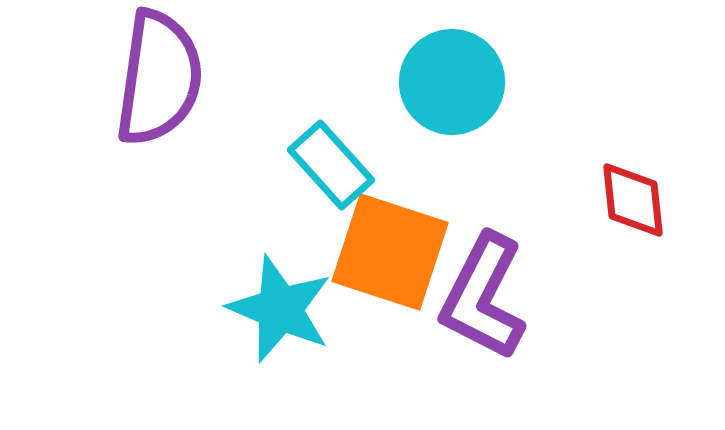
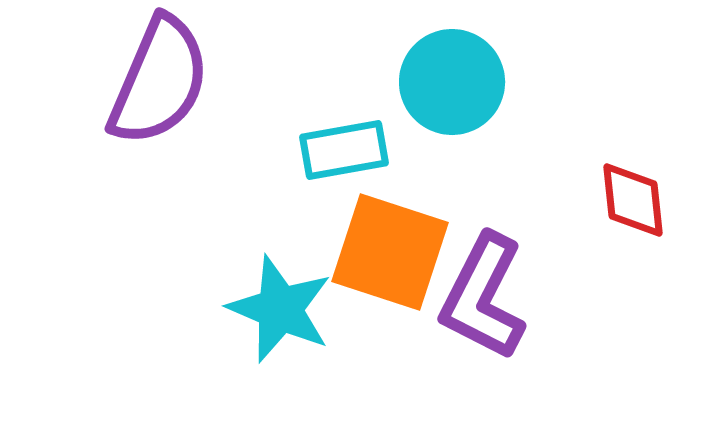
purple semicircle: moved 3 px down; rotated 15 degrees clockwise
cyan rectangle: moved 13 px right, 15 px up; rotated 58 degrees counterclockwise
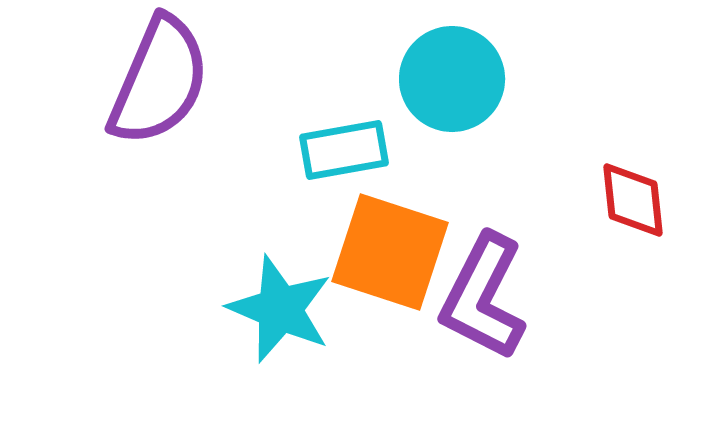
cyan circle: moved 3 px up
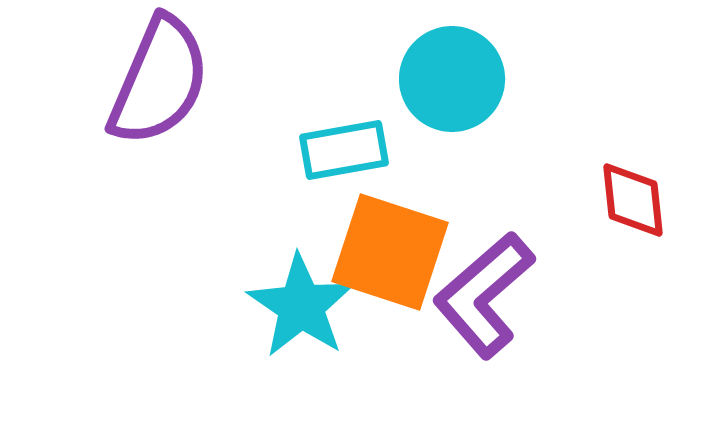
purple L-shape: moved 1 px right, 2 px up; rotated 22 degrees clockwise
cyan star: moved 21 px right, 3 px up; rotated 11 degrees clockwise
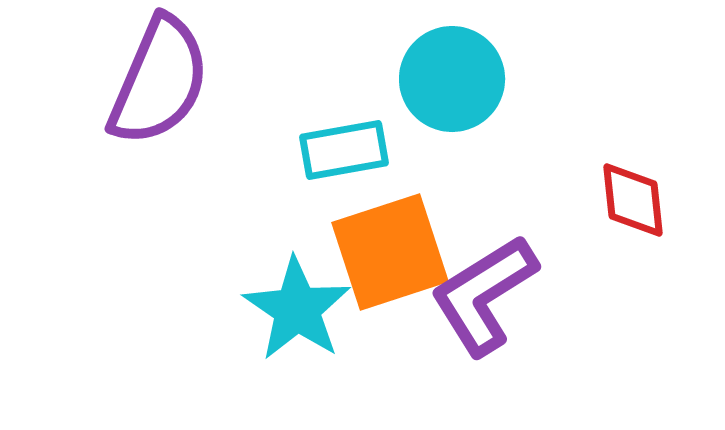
orange square: rotated 36 degrees counterclockwise
purple L-shape: rotated 9 degrees clockwise
cyan star: moved 4 px left, 3 px down
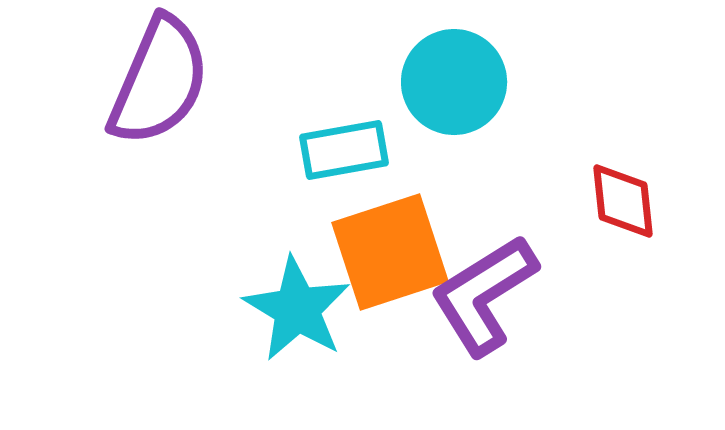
cyan circle: moved 2 px right, 3 px down
red diamond: moved 10 px left, 1 px down
cyan star: rotated 3 degrees counterclockwise
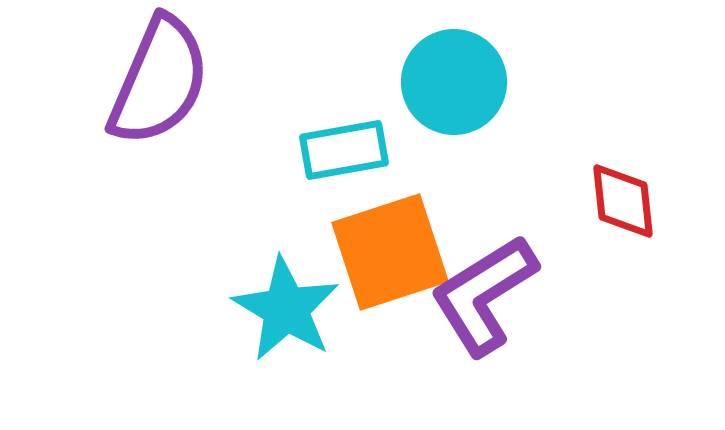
cyan star: moved 11 px left
